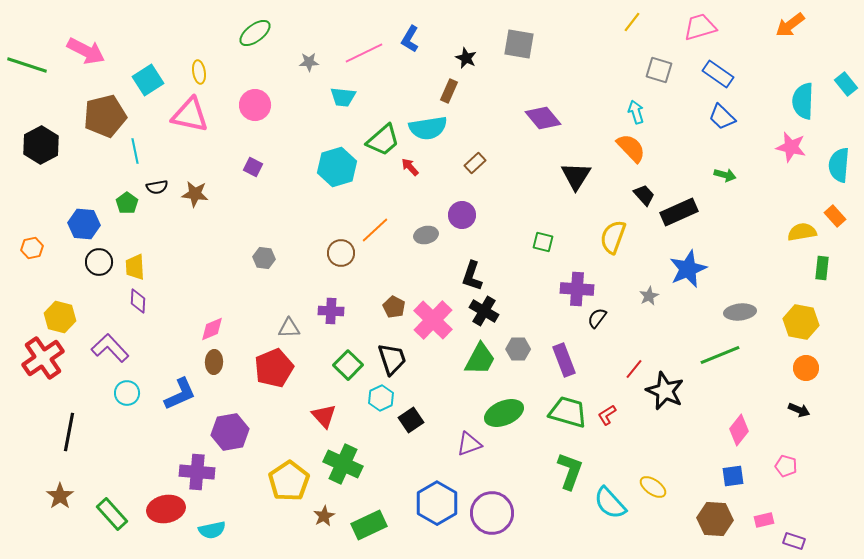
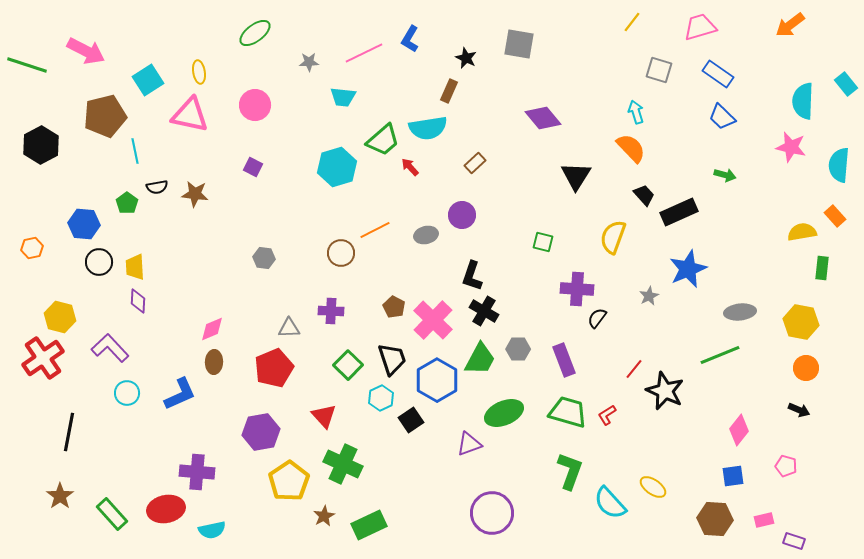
orange line at (375, 230): rotated 16 degrees clockwise
purple hexagon at (230, 432): moved 31 px right
blue hexagon at (437, 503): moved 123 px up
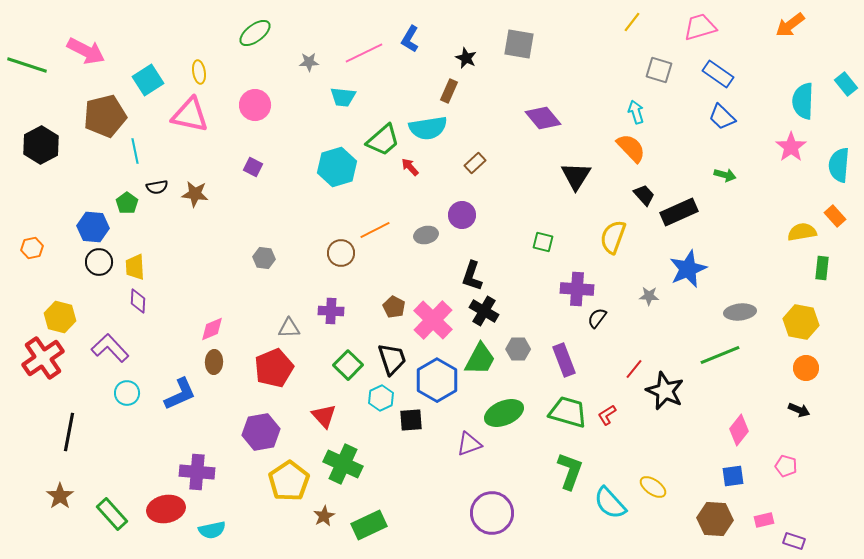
pink star at (791, 147): rotated 24 degrees clockwise
blue hexagon at (84, 224): moved 9 px right, 3 px down
gray star at (649, 296): rotated 30 degrees clockwise
black square at (411, 420): rotated 30 degrees clockwise
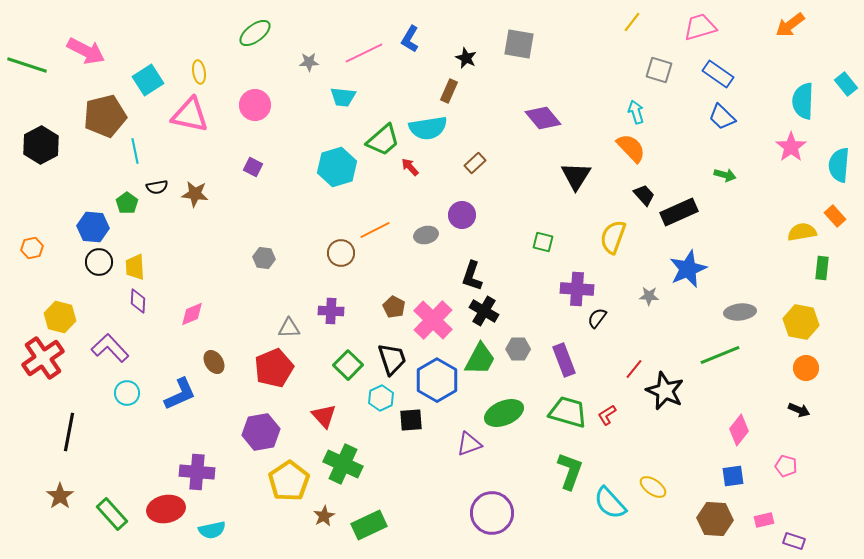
pink diamond at (212, 329): moved 20 px left, 15 px up
brown ellipse at (214, 362): rotated 35 degrees counterclockwise
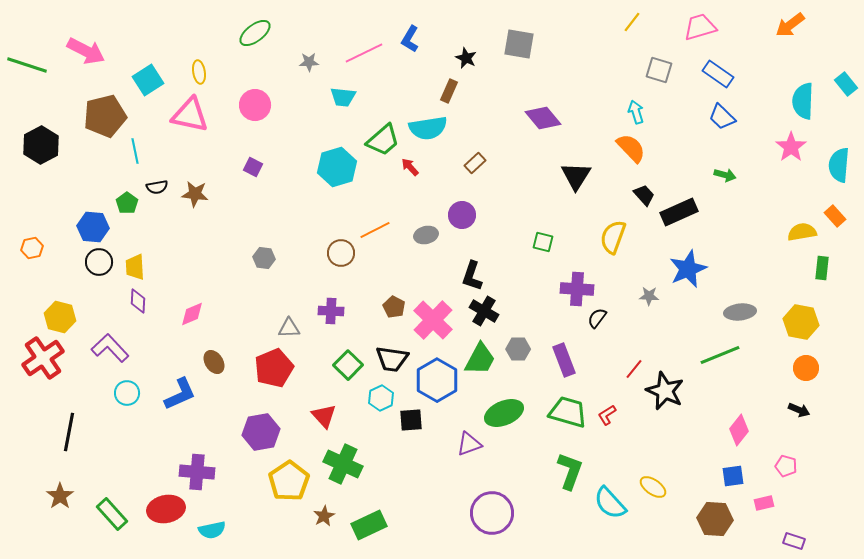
black trapezoid at (392, 359): rotated 116 degrees clockwise
pink rectangle at (764, 520): moved 17 px up
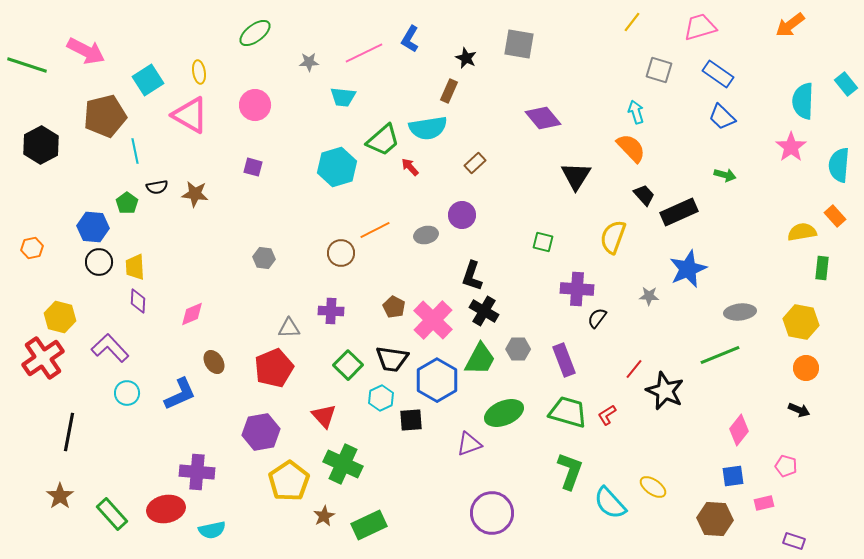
pink triangle at (190, 115): rotated 18 degrees clockwise
purple square at (253, 167): rotated 12 degrees counterclockwise
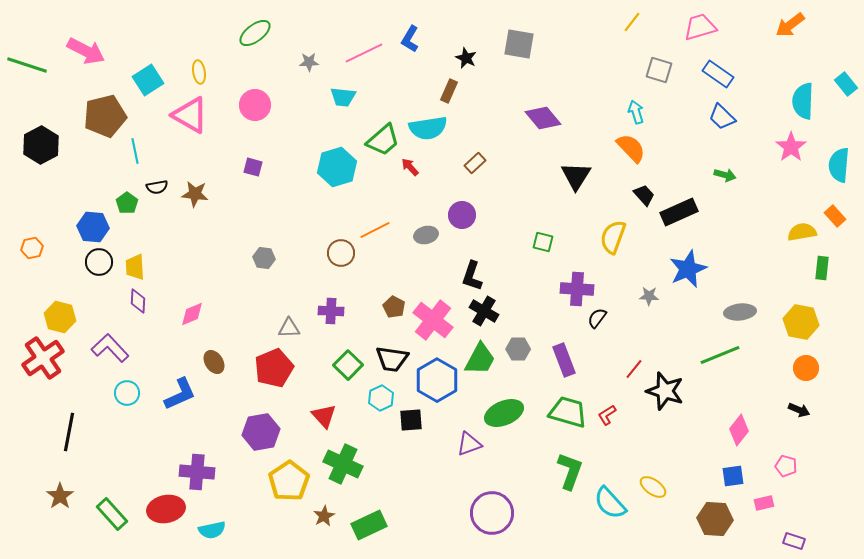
pink cross at (433, 320): rotated 6 degrees counterclockwise
black star at (665, 391): rotated 6 degrees counterclockwise
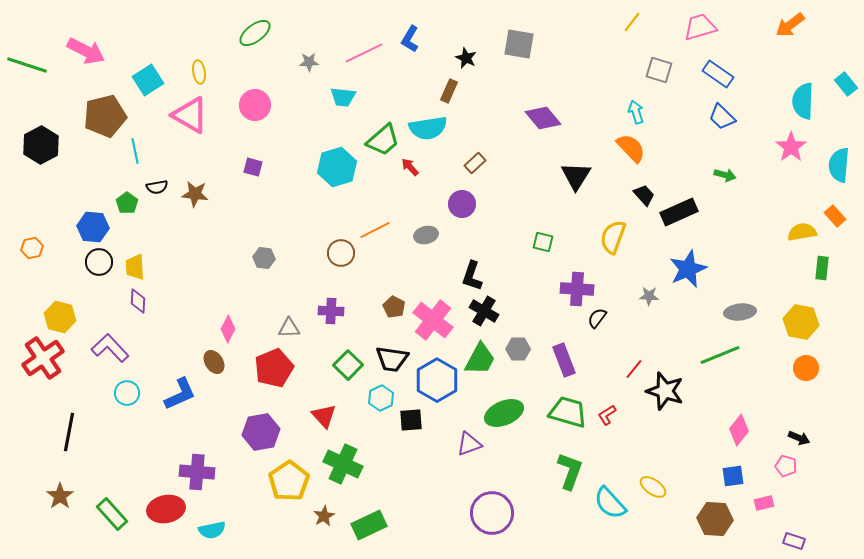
purple circle at (462, 215): moved 11 px up
pink diamond at (192, 314): moved 36 px right, 15 px down; rotated 40 degrees counterclockwise
black arrow at (799, 410): moved 28 px down
